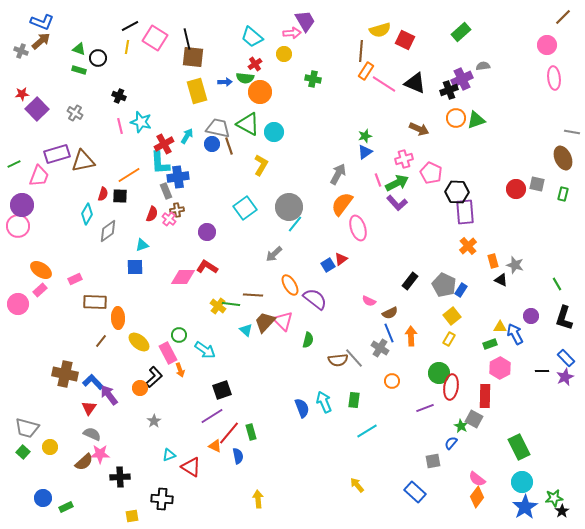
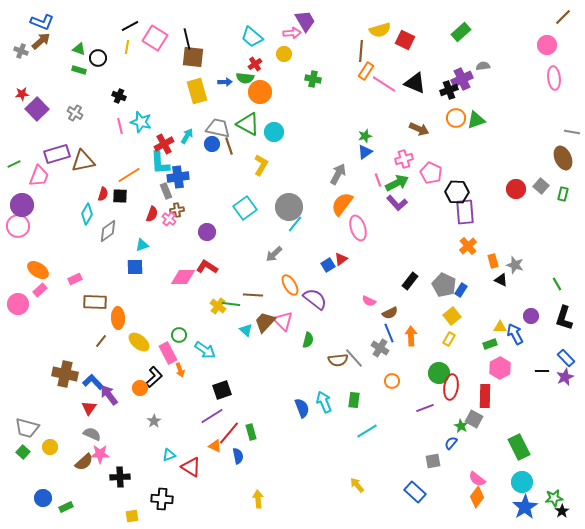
gray square at (537, 184): moved 4 px right, 2 px down; rotated 28 degrees clockwise
orange ellipse at (41, 270): moved 3 px left
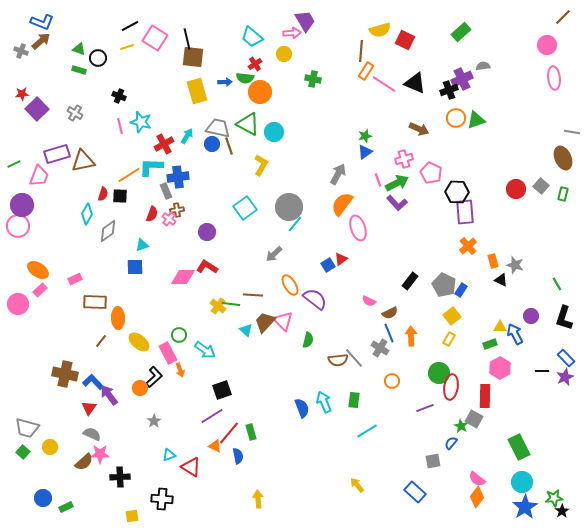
yellow line at (127, 47): rotated 64 degrees clockwise
cyan L-shape at (160, 163): moved 9 px left, 4 px down; rotated 95 degrees clockwise
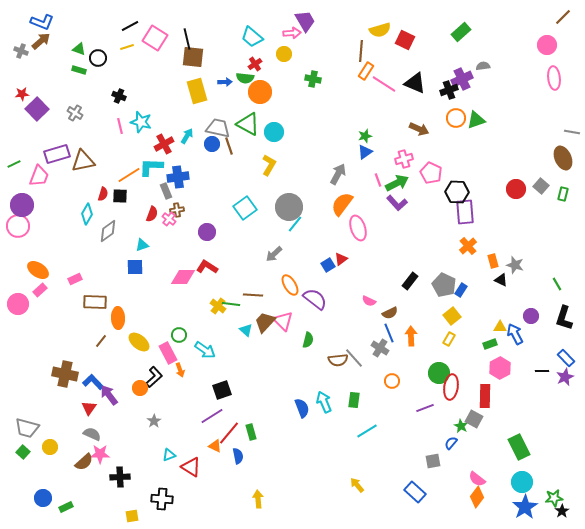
yellow L-shape at (261, 165): moved 8 px right
